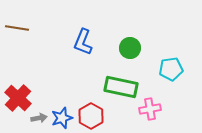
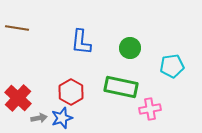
blue L-shape: moved 2 px left; rotated 16 degrees counterclockwise
cyan pentagon: moved 1 px right, 3 px up
red hexagon: moved 20 px left, 24 px up
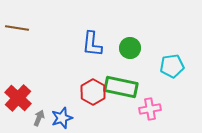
blue L-shape: moved 11 px right, 2 px down
red hexagon: moved 22 px right
gray arrow: rotated 56 degrees counterclockwise
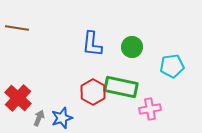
green circle: moved 2 px right, 1 px up
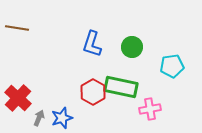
blue L-shape: rotated 12 degrees clockwise
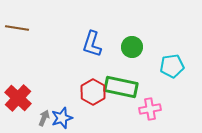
gray arrow: moved 5 px right
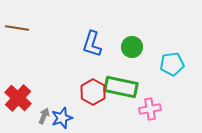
cyan pentagon: moved 2 px up
gray arrow: moved 2 px up
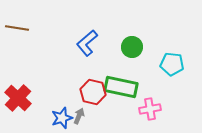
blue L-shape: moved 5 px left, 1 px up; rotated 32 degrees clockwise
cyan pentagon: rotated 15 degrees clockwise
red hexagon: rotated 15 degrees counterclockwise
gray arrow: moved 35 px right
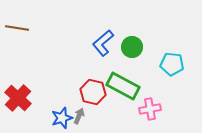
blue L-shape: moved 16 px right
green rectangle: moved 2 px right, 1 px up; rotated 16 degrees clockwise
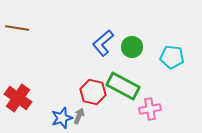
cyan pentagon: moved 7 px up
red cross: rotated 8 degrees counterclockwise
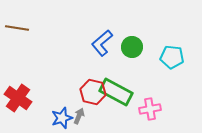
blue L-shape: moved 1 px left
green rectangle: moved 7 px left, 6 px down
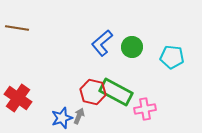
pink cross: moved 5 px left
